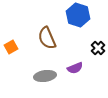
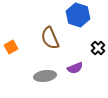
brown semicircle: moved 3 px right
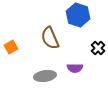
purple semicircle: rotated 21 degrees clockwise
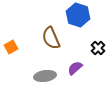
brown semicircle: moved 1 px right
purple semicircle: rotated 140 degrees clockwise
